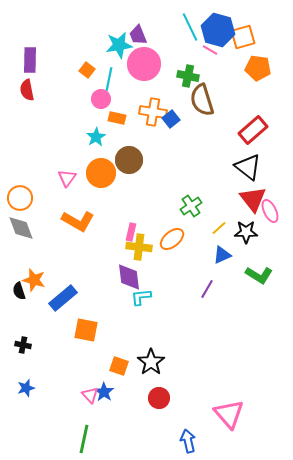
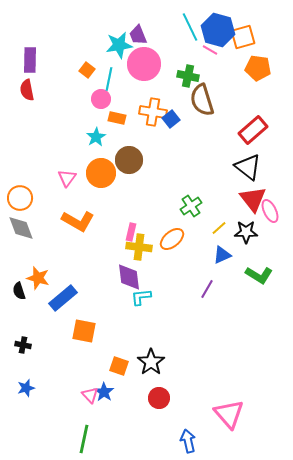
orange star at (34, 280): moved 4 px right, 2 px up
orange square at (86, 330): moved 2 px left, 1 px down
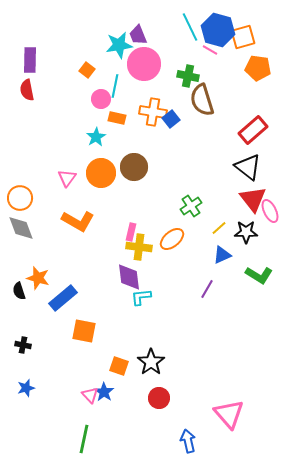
cyan line at (109, 79): moved 6 px right, 7 px down
brown circle at (129, 160): moved 5 px right, 7 px down
